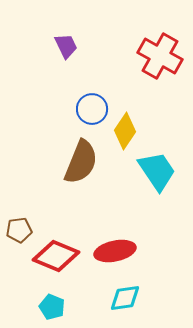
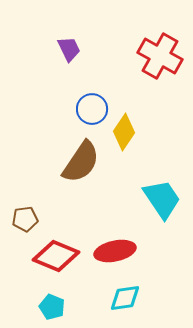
purple trapezoid: moved 3 px right, 3 px down
yellow diamond: moved 1 px left, 1 px down
brown semicircle: rotated 12 degrees clockwise
cyan trapezoid: moved 5 px right, 28 px down
brown pentagon: moved 6 px right, 11 px up
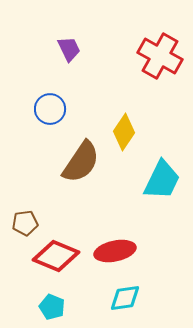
blue circle: moved 42 px left
cyan trapezoid: moved 19 px up; rotated 60 degrees clockwise
brown pentagon: moved 4 px down
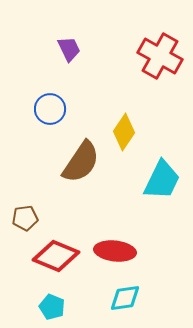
brown pentagon: moved 5 px up
red ellipse: rotated 18 degrees clockwise
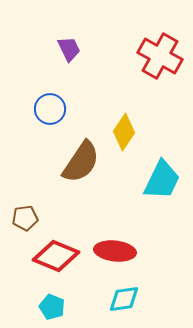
cyan diamond: moved 1 px left, 1 px down
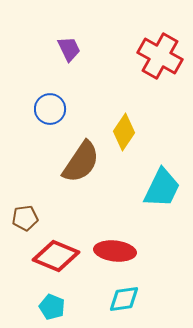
cyan trapezoid: moved 8 px down
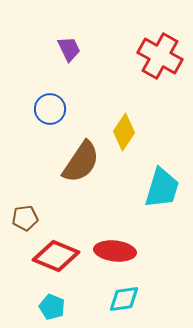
cyan trapezoid: rotated 9 degrees counterclockwise
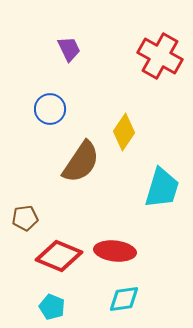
red diamond: moved 3 px right
